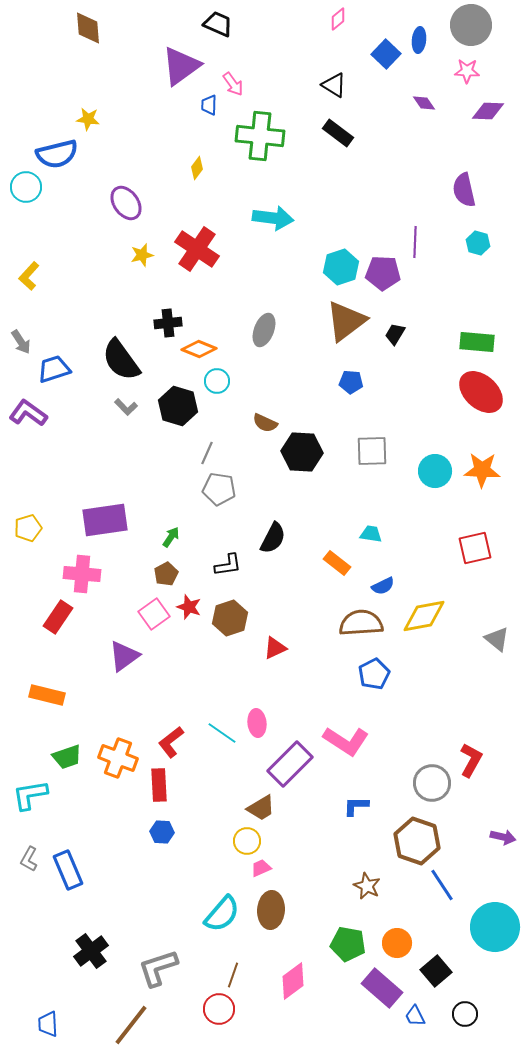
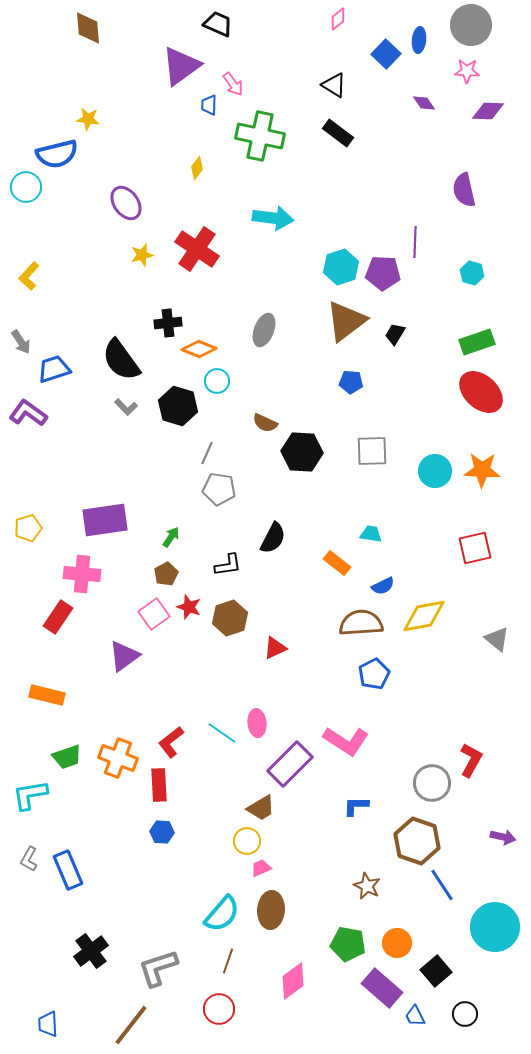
green cross at (260, 136): rotated 6 degrees clockwise
cyan hexagon at (478, 243): moved 6 px left, 30 px down
green rectangle at (477, 342): rotated 24 degrees counterclockwise
brown line at (233, 975): moved 5 px left, 14 px up
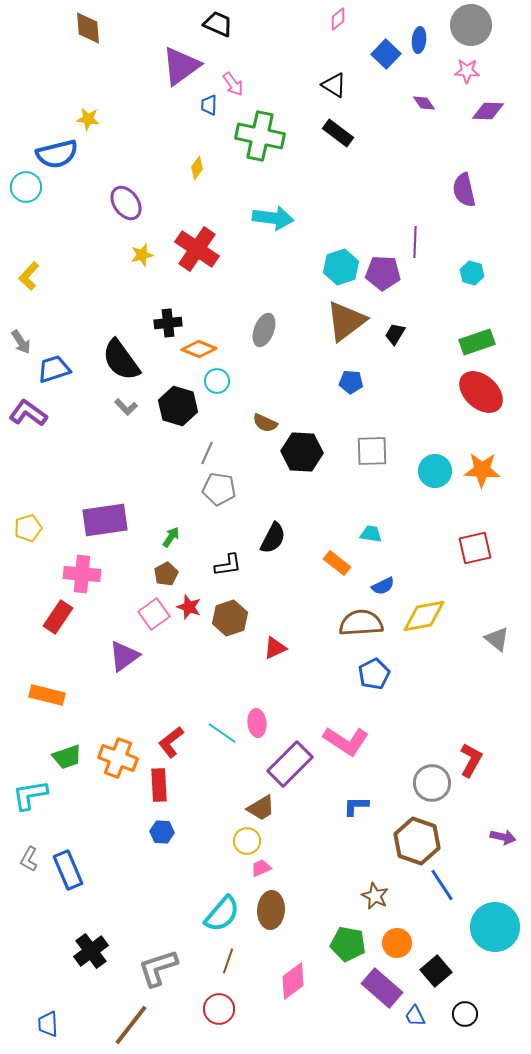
brown star at (367, 886): moved 8 px right, 10 px down
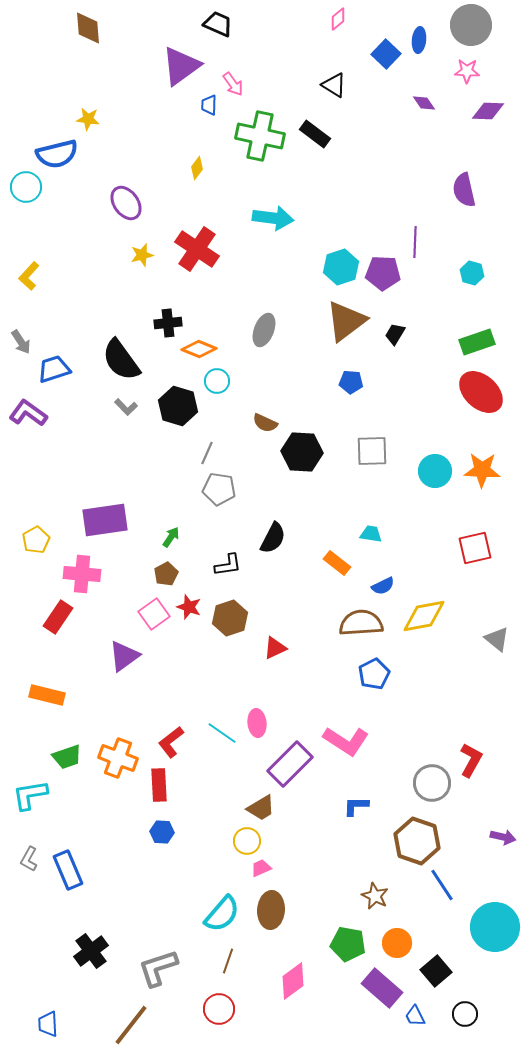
black rectangle at (338, 133): moved 23 px left, 1 px down
yellow pentagon at (28, 528): moved 8 px right, 12 px down; rotated 12 degrees counterclockwise
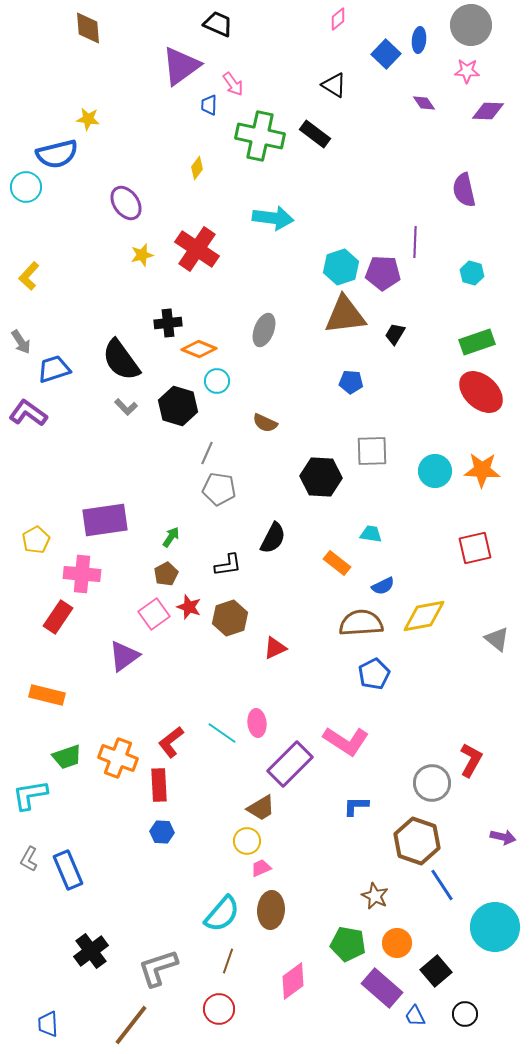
brown triangle at (346, 321): moved 1 px left, 6 px up; rotated 30 degrees clockwise
black hexagon at (302, 452): moved 19 px right, 25 px down
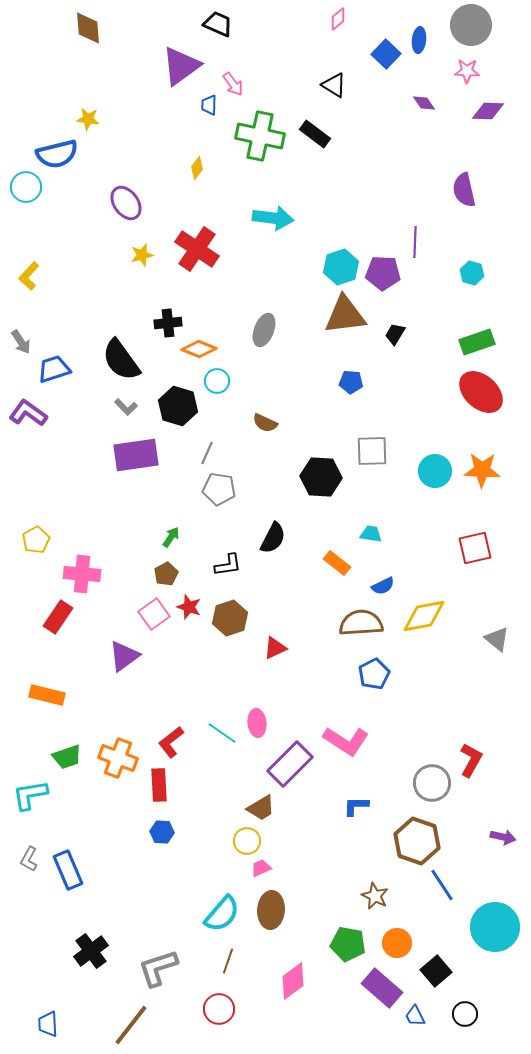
purple rectangle at (105, 520): moved 31 px right, 65 px up
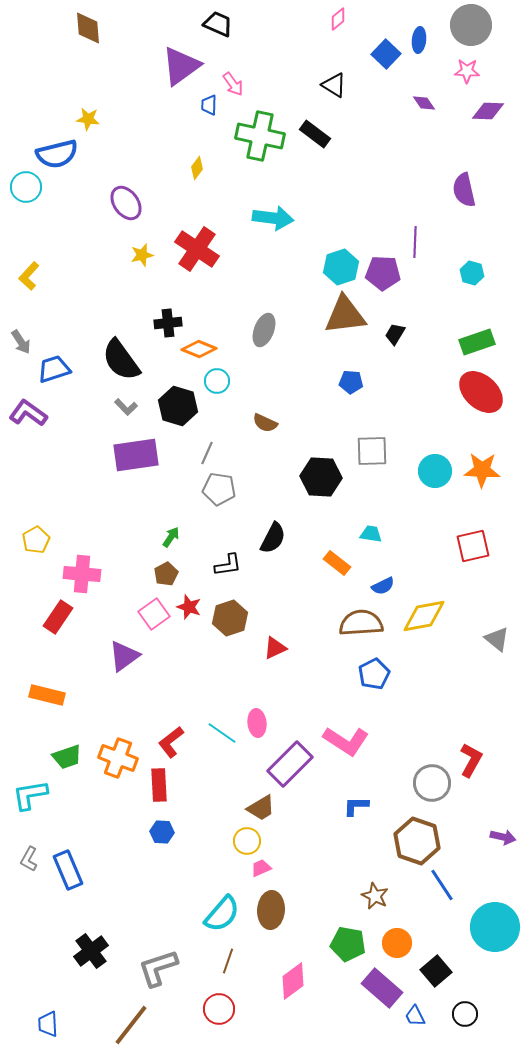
red square at (475, 548): moved 2 px left, 2 px up
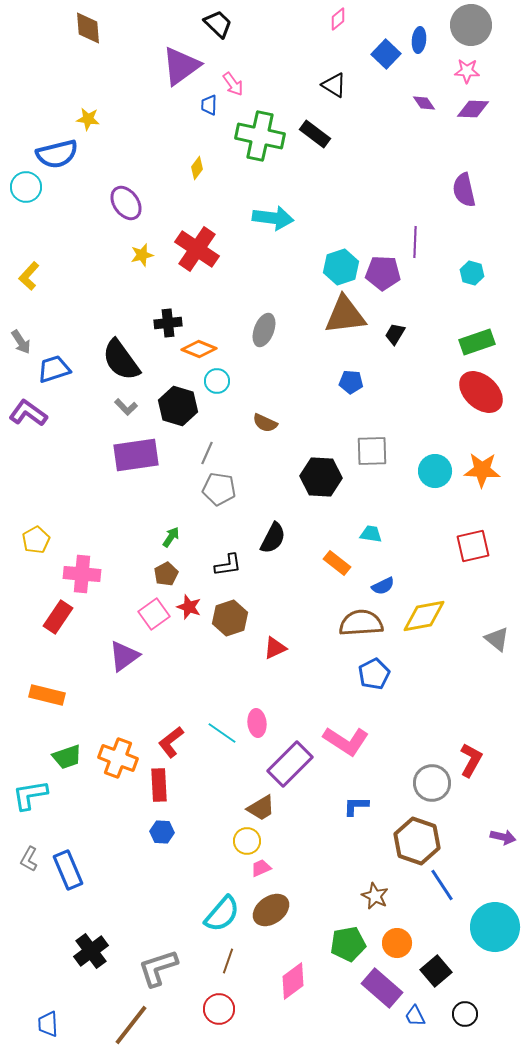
black trapezoid at (218, 24): rotated 20 degrees clockwise
purple diamond at (488, 111): moved 15 px left, 2 px up
brown ellipse at (271, 910): rotated 51 degrees clockwise
green pentagon at (348, 944): rotated 20 degrees counterclockwise
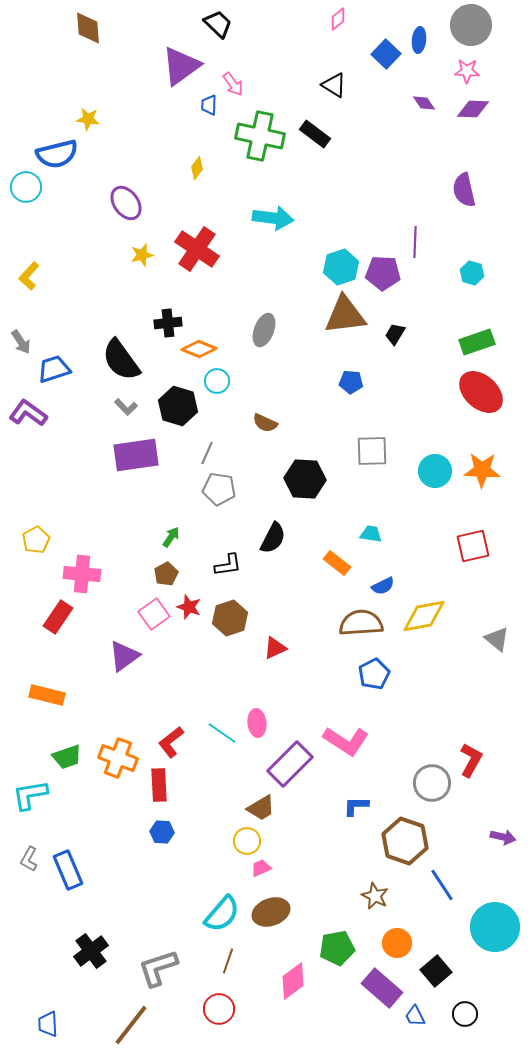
black hexagon at (321, 477): moved 16 px left, 2 px down
brown hexagon at (417, 841): moved 12 px left
brown ellipse at (271, 910): moved 2 px down; rotated 15 degrees clockwise
green pentagon at (348, 944): moved 11 px left, 4 px down
